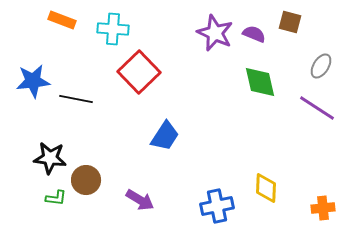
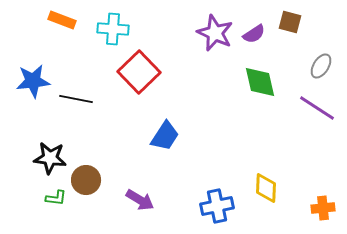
purple semicircle: rotated 125 degrees clockwise
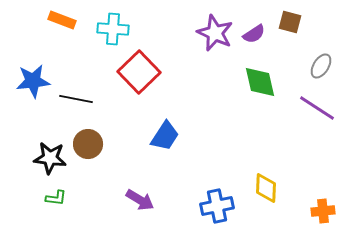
brown circle: moved 2 px right, 36 px up
orange cross: moved 3 px down
